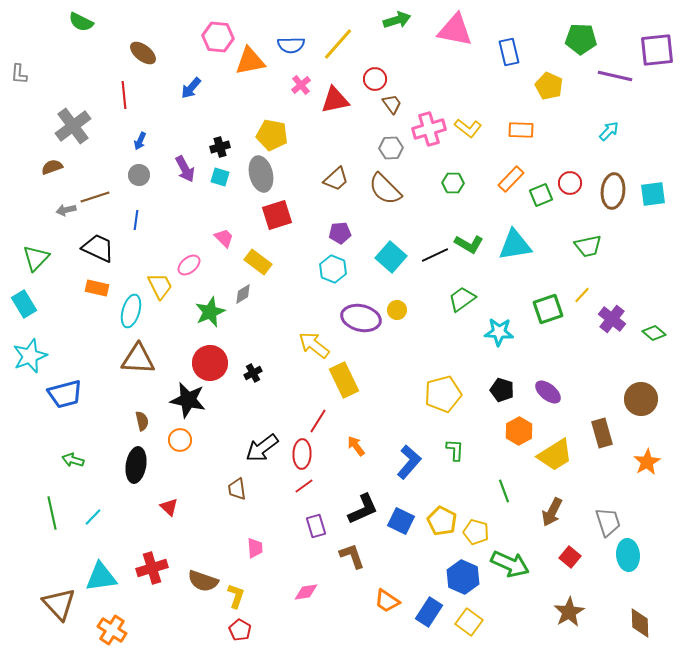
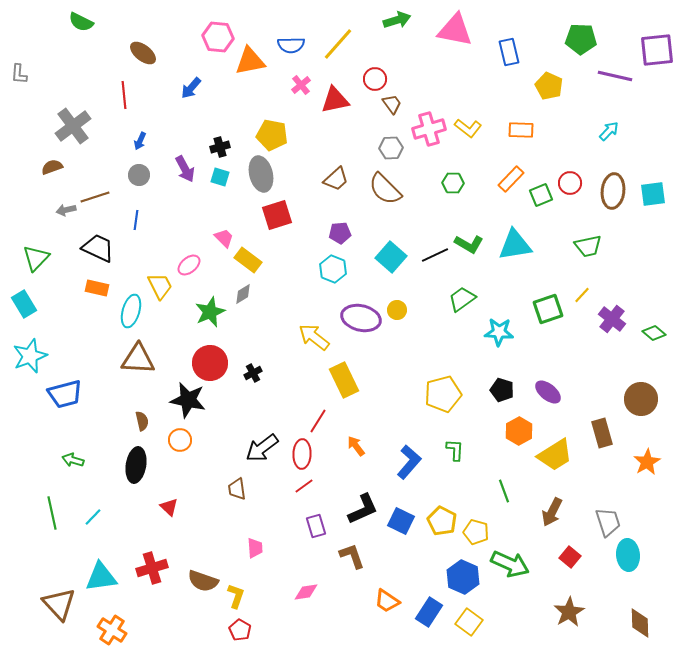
yellow rectangle at (258, 262): moved 10 px left, 2 px up
yellow arrow at (314, 345): moved 8 px up
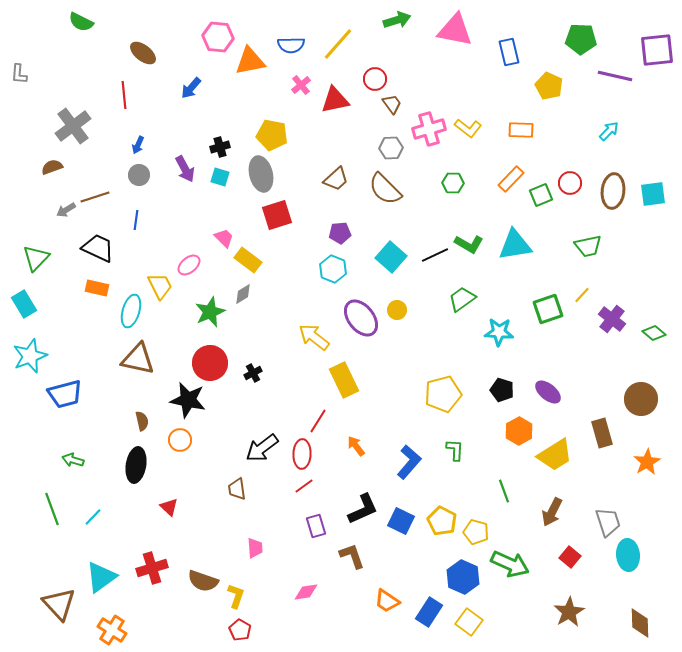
blue arrow at (140, 141): moved 2 px left, 4 px down
gray arrow at (66, 210): rotated 18 degrees counterclockwise
purple ellipse at (361, 318): rotated 39 degrees clockwise
brown triangle at (138, 359): rotated 9 degrees clockwise
green line at (52, 513): moved 4 px up; rotated 8 degrees counterclockwise
cyan triangle at (101, 577): rotated 28 degrees counterclockwise
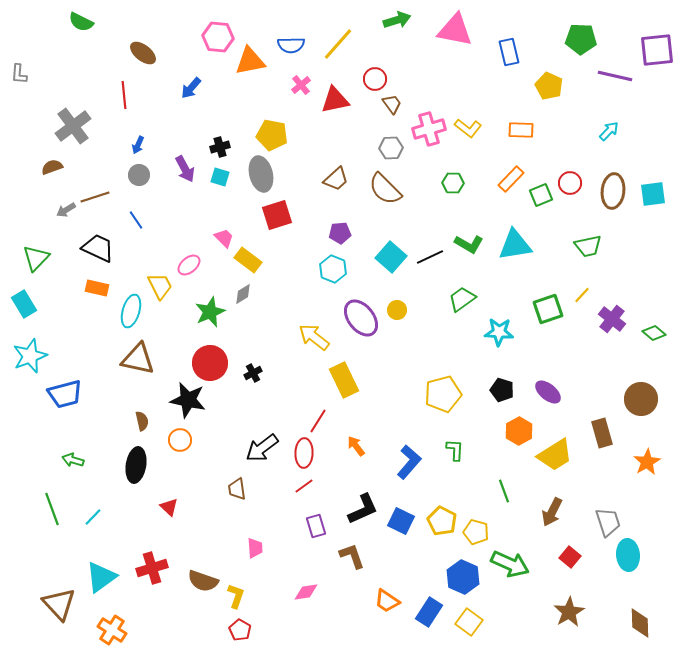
blue line at (136, 220): rotated 42 degrees counterclockwise
black line at (435, 255): moved 5 px left, 2 px down
red ellipse at (302, 454): moved 2 px right, 1 px up
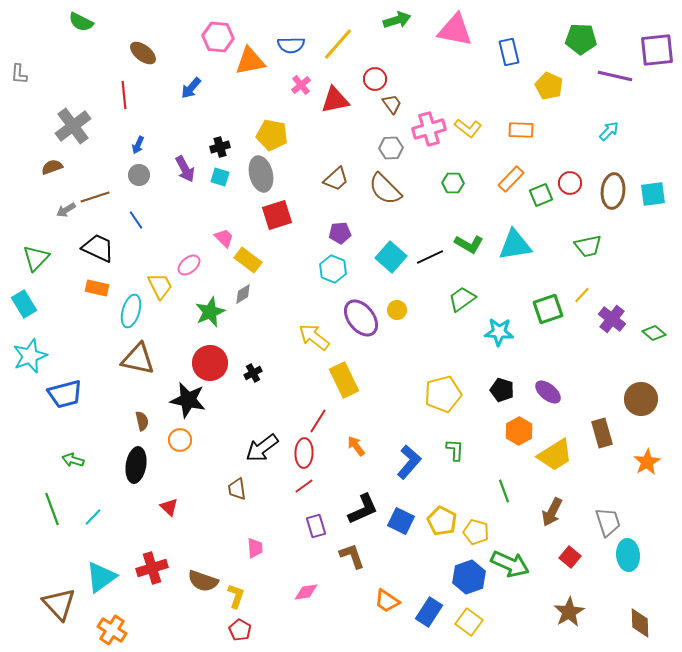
blue hexagon at (463, 577): moved 6 px right; rotated 16 degrees clockwise
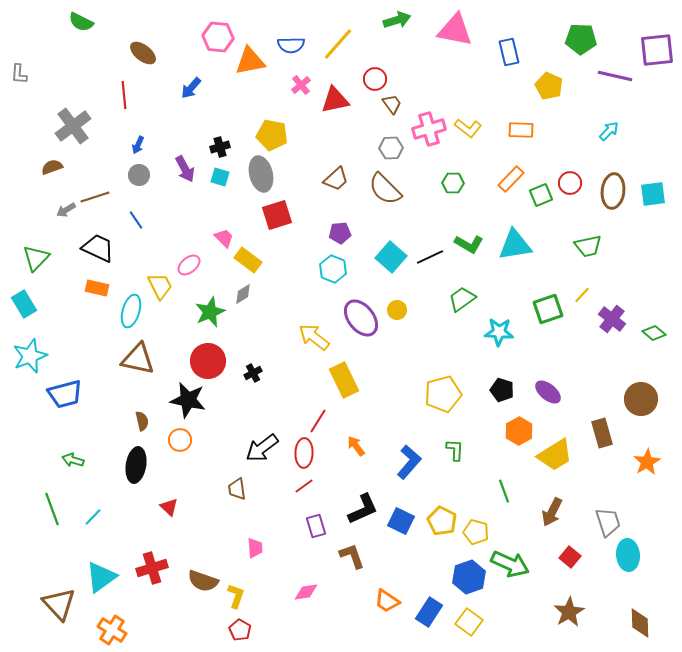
red circle at (210, 363): moved 2 px left, 2 px up
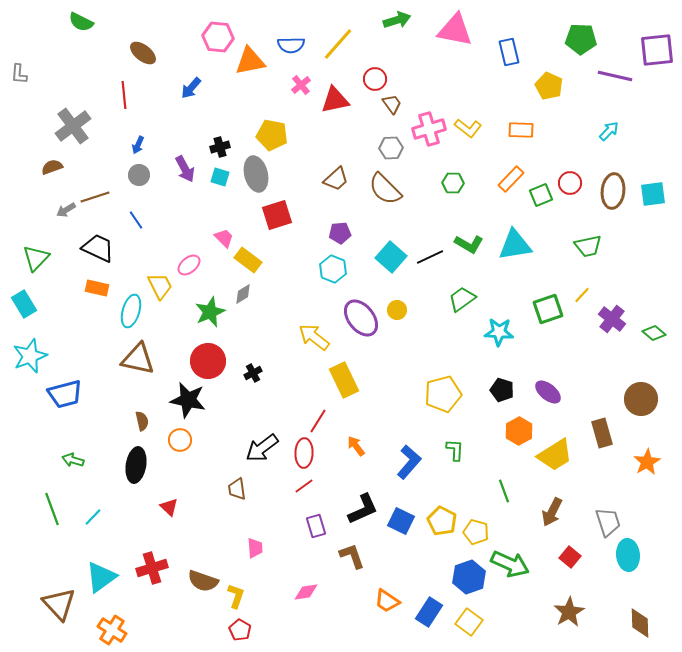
gray ellipse at (261, 174): moved 5 px left
